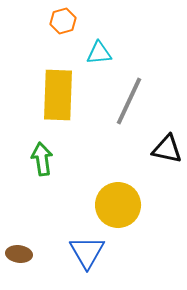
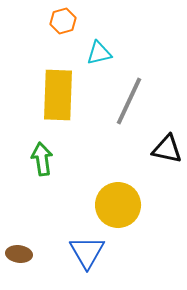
cyan triangle: rotated 8 degrees counterclockwise
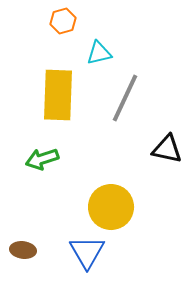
gray line: moved 4 px left, 3 px up
green arrow: rotated 100 degrees counterclockwise
yellow circle: moved 7 px left, 2 px down
brown ellipse: moved 4 px right, 4 px up
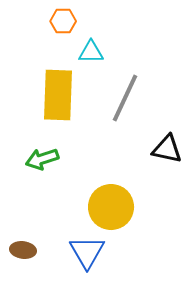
orange hexagon: rotated 15 degrees clockwise
cyan triangle: moved 8 px left, 1 px up; rotated 12 degrees clockwise
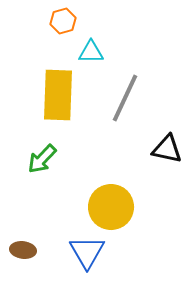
orange hexagon: rotated 15 degrees counterclockwise
green arrow: rotated 28 degrees counterclockwise
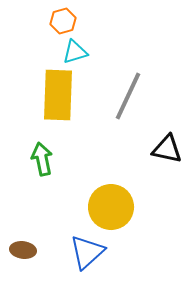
cyan triangle: moved 16 px left; rotated 16 degrees counterclockwise
gray line: moved 3 px right, 2 px up
green arrow: rotated 124 degrees clockwise
blue triangle: rotated 18 degrees clockwise
